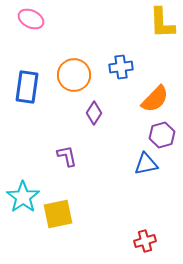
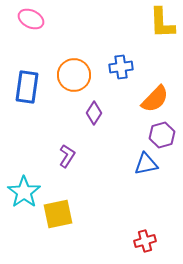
purple L-shape: rotated 45 degrees clockwise
cyan star: moved 1 px right, 5 px up
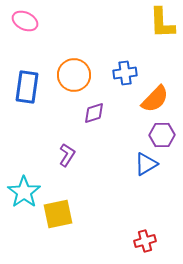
pink ellipse: moved 6 px left, 2 px down
blue cross: moved 4 px right, 6 px down
purple diamond: rotated 40 degrees clockwise
purple hexagon: rotated 15 degrees clockwise
purple L-shape: moved 1 px up
blue triangle: rotated 20 degrees counterclockwise
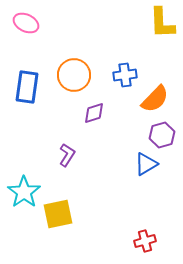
pink ellipse: moved 1 px right, 2 px down
blue cross: moved 2 px down
purple hexagon: rotated 15 degrees counterclockwise
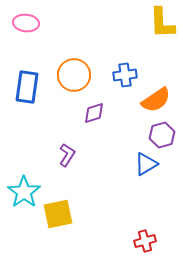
pink ellipse: rotated 20 degrees counterclockwise
orange semicircle: moved 1 px right, 1 px down; rotated 12 degrees clockwise
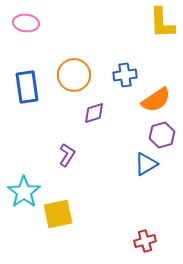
blue rectangle: rotated 16 degrees counterclockwise
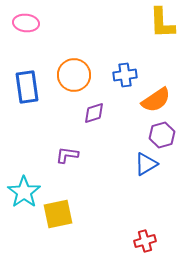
purple L-shape: rotated 115 degrees counterclockwise
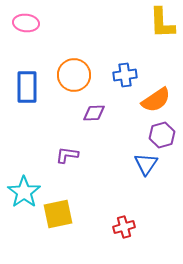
blue rectangle: rotated 8 degrees clockwise
purple diamond: rotated 15 degrees clockwise
blue triangle: rotated 25 degrees counterclockwise
red cross: moved 21 px left, 14 px up
